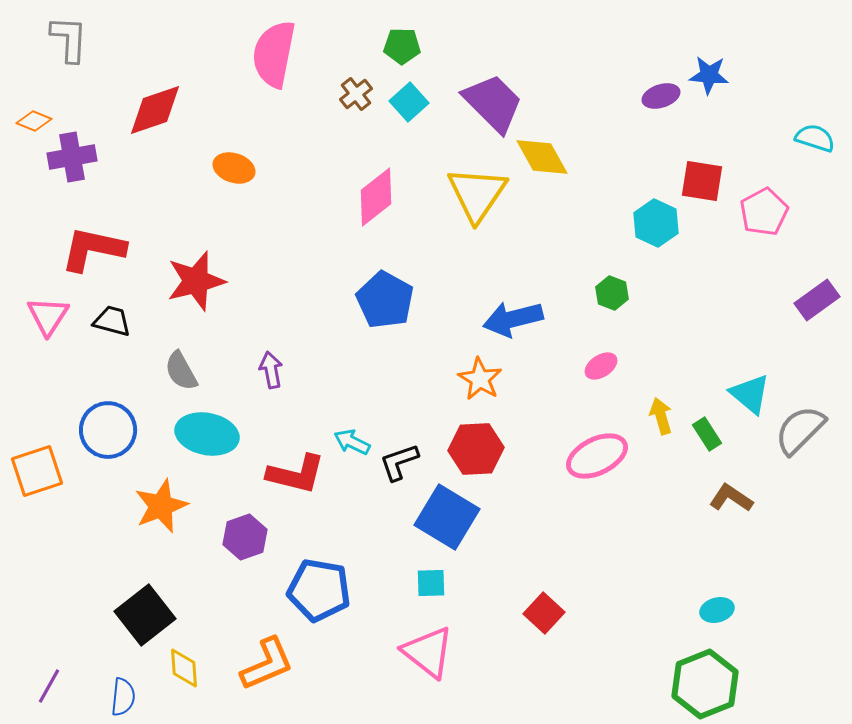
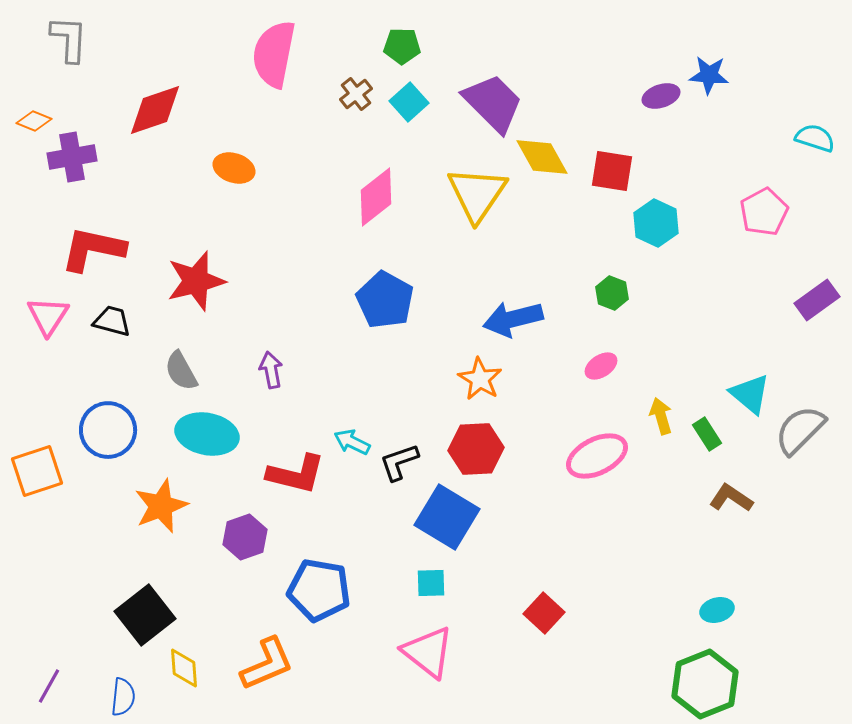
red square at (702, 181): moved 90 px left, 10 px up
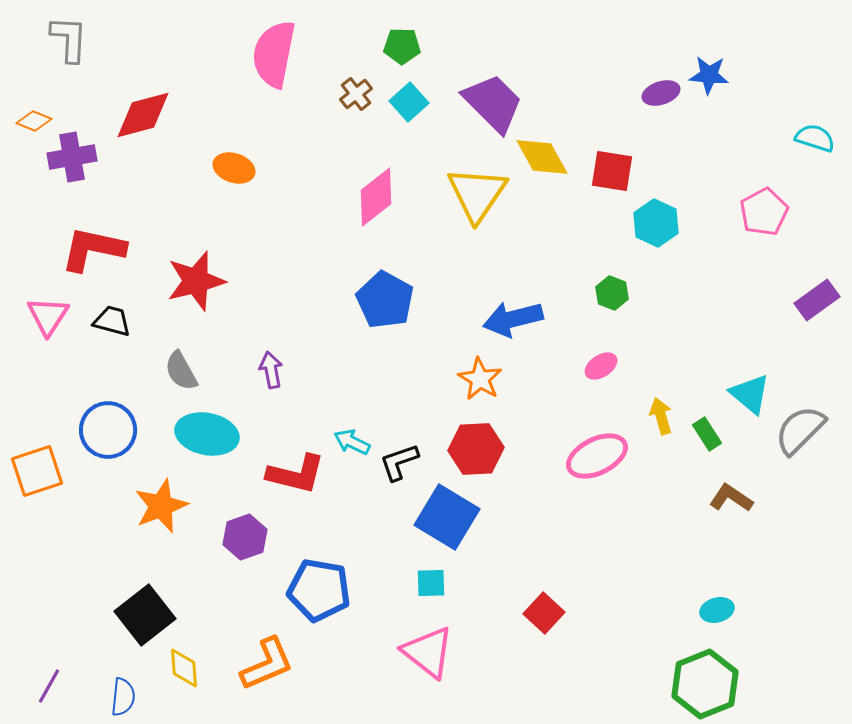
purple ellipse at (661, 96): moved 3 px up
red diamond at (155, 110): moved 12 px left, 5 px down; rotated 4 degrees clockwise
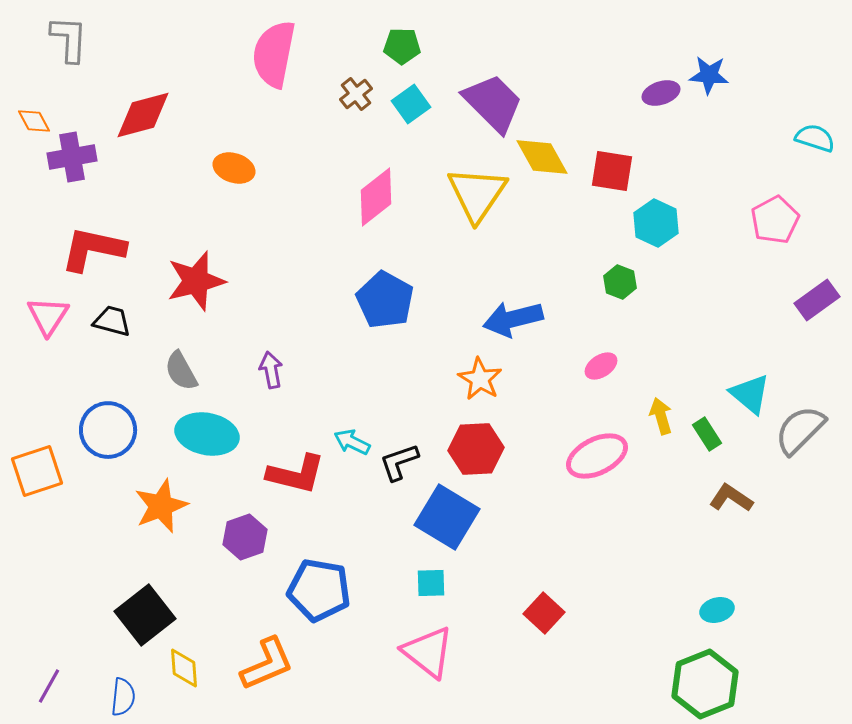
cyan square at (409, 102): moved 2 px right, 2 px down; rotated 6 degrees clockwise
orange diamond at (34, 121): rotated 40 degrees clockwise
pink pentagon at (764, 212): moved 11 px right, 8 px down
green hexagon at (612, 293): moved 8 px right, 11 px up
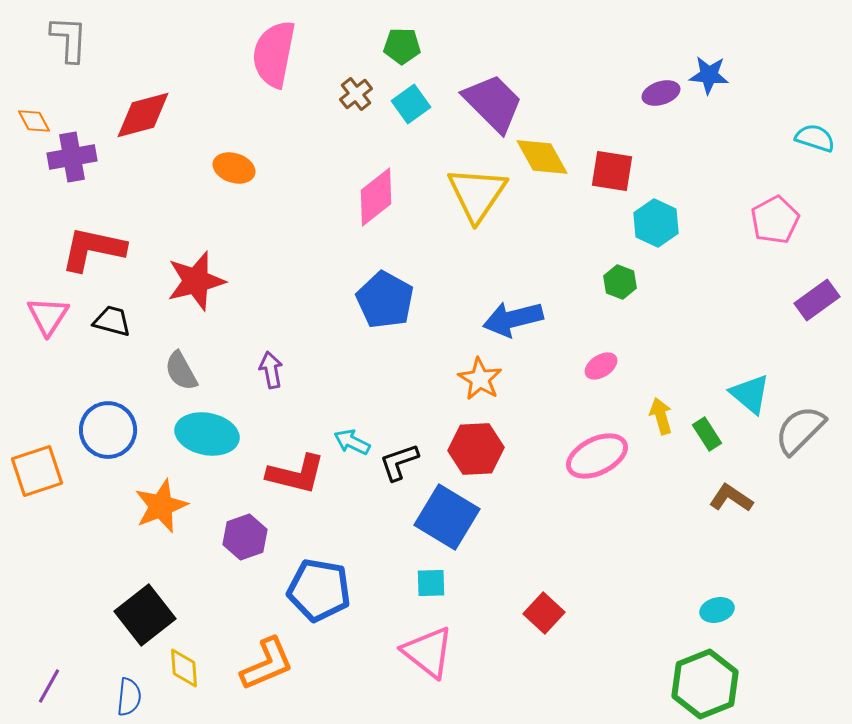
blue semicircle at (123, 697): moved 6 px right
